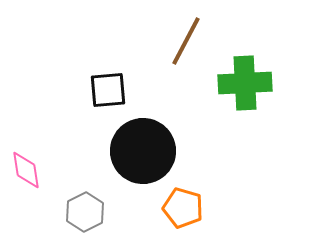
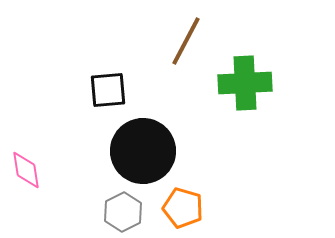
gray hexagon: moved 38 px right
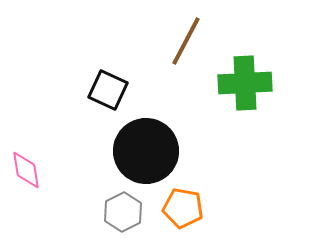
black square: rotated 30 degrees clockwise
black circle: moved 3 px right
orange pentagon: rotated 6 degrees counterclockwise
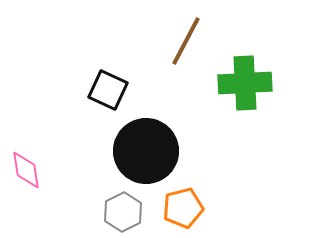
orange pentagon: rotated 24 degrees counterclockwise
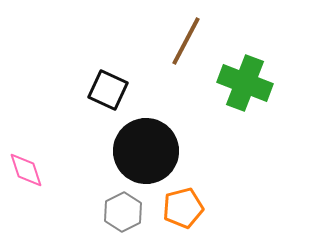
green cross: rotated 24 degrees clockwise
pink diamond: rotated 9 degrees counterclockwise
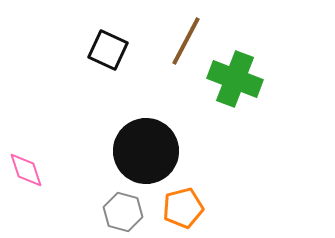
green cross: moved 10 px left, 4 px up
black square: moved 40 px up
gray hexagon: rotated 18 degrees counterclockwise
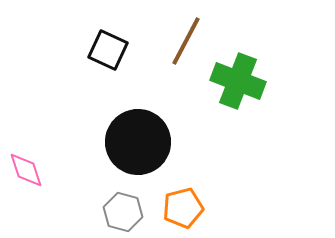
green cross: moved 3 px right, 2 px down
black circle: moved 8 px left, 9 px up
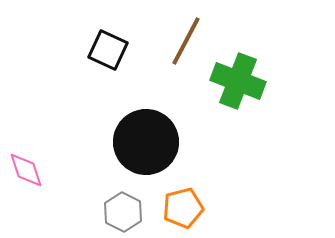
black circle: moved 8 px right
gray hexagon: rotated 12 degrees clockwise
